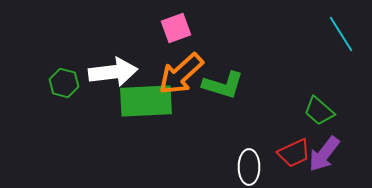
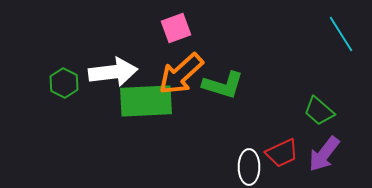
green hexagon: rotated 12 degrees clockwise
red trapezoid: moved 12 px left
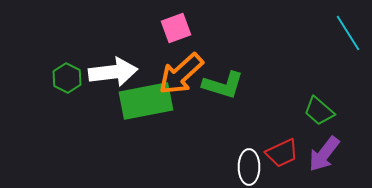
cyan line: moved 7 px right, 1 px up
green hexagon: moved 3 px right, 5 px up
green rectangle: rotated 8 degrees counterclockwise
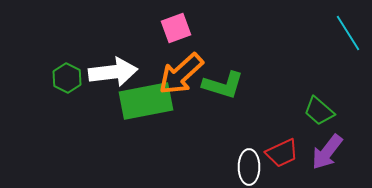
purple arrow: moved 3 px right, 2 px up
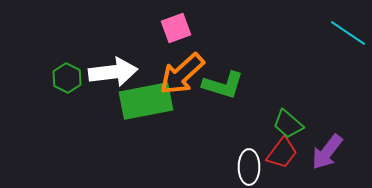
cyan line: rotated 24 degrees counterclockwise
orange arrow: moved 1 px right
green trapezoid: moved 31 px left, 13 px down
red trapezoid: rotated 28 degrees counterclockwise
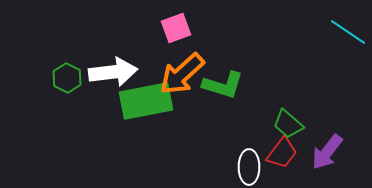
cyan line: moved 1 px up
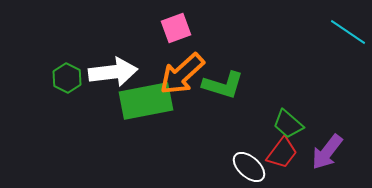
white ellipse: rotated 48 degrees counterclockwise
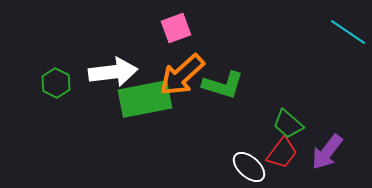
orange arrow: moved 1 px down
green hexagon: moved 11 px left, 5 px down
green rectangle: moved 1 px left, 2 px up
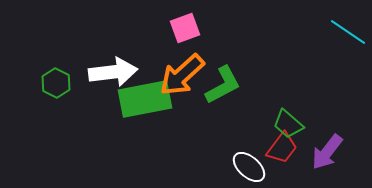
pink square: moved 9 px right
green L-shape: rotated 45 degrees counterclockwise
red trapezoid: moved 5 px up
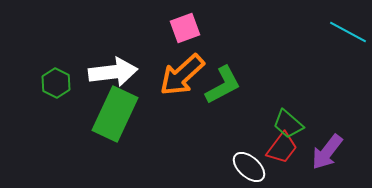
cyan line: rotated 6 degrees counterclockwise
green rectangle: moved 30 px left, 15 px down; rotated 54 degrees counterclockwise
